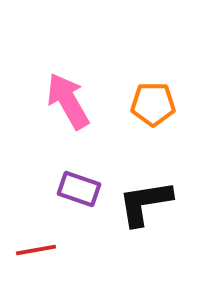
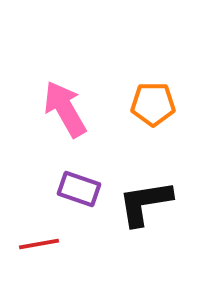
pink arrow: moved 3 px left, 8 px down
red line: moved 3 px right, 6 px up
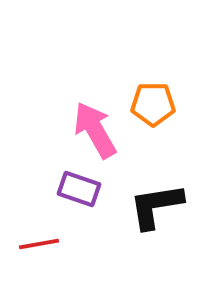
pink arrow: moved 30 px right, 21 px down
black L-shape: moved 11 px right, 3 px down
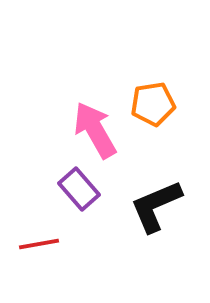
orange pentagon: rotated 9 degrees counterclockwise
purple rectangle: rotated 30 degrees clockwise
black L-shape: rotated 14 degrees counterclockwise
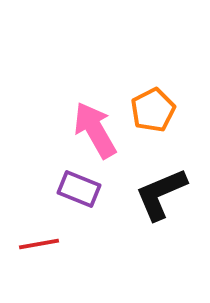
orange pentagon: moved 6 px down; rotated 18 degrees counterclockwise
purple rectangle: rotated 27 degrees counterclockwise
black L-shape: moved 5 px right, 12 px up
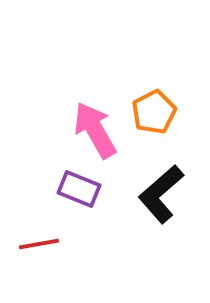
orange pentagon: moved 1 px right, 2 px down
black L-shape: rotated 18 degrees counterclockwise
